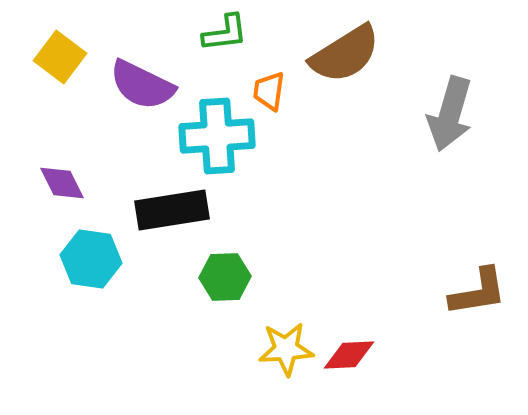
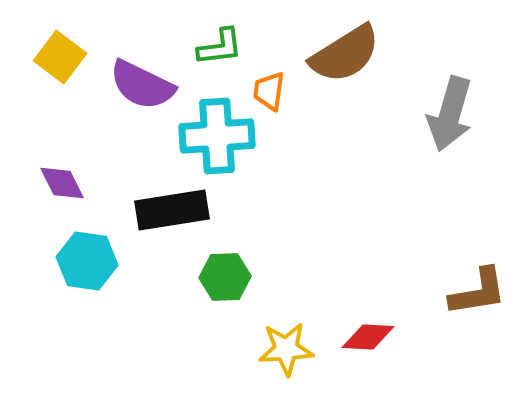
green L-shape: moved 5 px left, 14 px down
cyan hexagon: moved 4 px left, 2 px down
red diamond: moved 19 px right, 18 px up; rotated 6 degrees clockwise
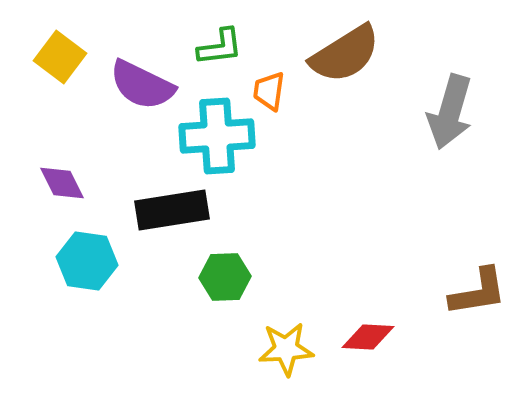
gray arrow: moved 2 px up
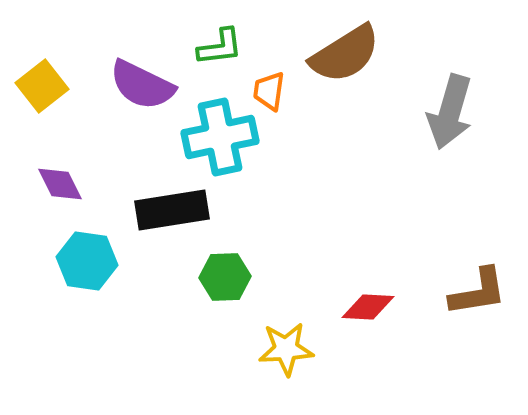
yellow square: moved 18 px left, 29 px down; rotated 15 degrees clockwise
cyan cross: moved 3 px right, 1 px down; rotated 8 degrees counterclockwise
purple diamond: moved 2 px left, 1 px down
red diamond: moved 30 px up
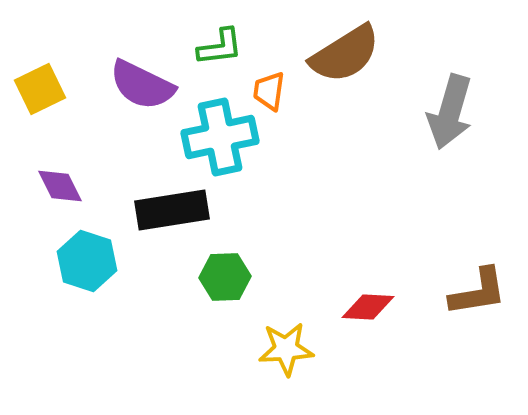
yellow square: moved 2 px left, 3 px down; rotated 12 degrees clockwise
purple diamond: moved 2 px down
cyan hexagon: rotated 10 degrees clockwise
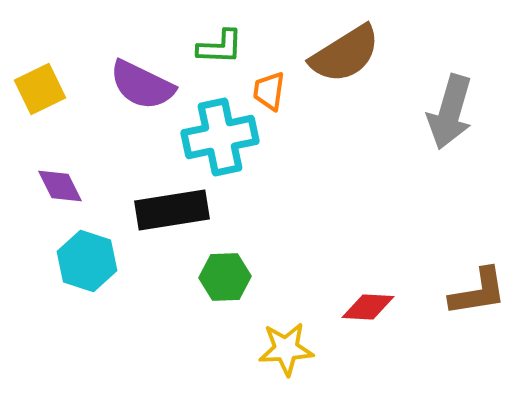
green L-shape: rotated 9 degrees clockwise
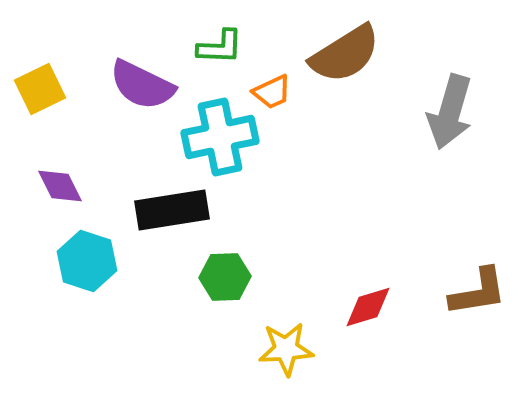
orange trapezoid: moved 3 px right, 1 px down; rotated 123 degrees counterclockwise
red diamond: rotated 20 degrees counterclockwise
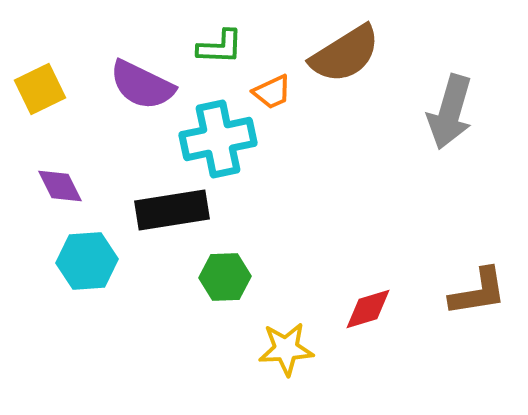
cyan cross: moved 2 px left, 2 px down
cyan hexagon: rotated 22 degrees counterclockwise
red diamond: moved 2 px down
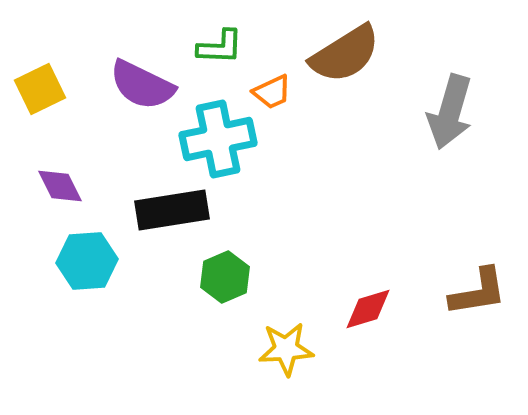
green hexagon: rotated 21 degrees counterclockwise
